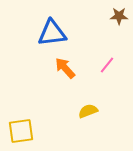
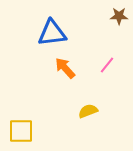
yellow square: rotated 8 degrees clockwise
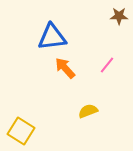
blue triangle: moved 4 px down
yellow square: rotated 32 degrees clockwise
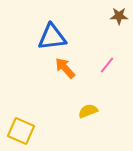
yellow square: rotated 8 degrees counterclockwise
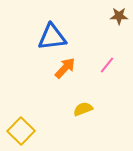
orange arrow: rotated 85 degrees clockwise
yellow semicircle: moved 5 px left, 2 px up
yellow square: rotated 20 degrees clockwise
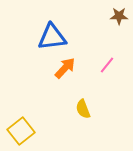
yellow semicircle: rotated 90 degrees counterclockwise
yellow square: rotated 8 degrees clockwise
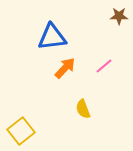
pink line: moved 3 px left, 1 px down; rotated 12 degrees clockwise
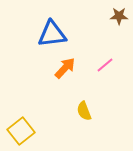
blue triangle: moved 3 px up
pink line: moved 1 px right, 1 px up
yellow semicircle: moved 1 px right, 2 px down
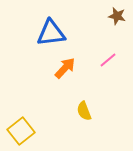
brown star: moved 2 px left; rotated 12 degrees clockwise
blue triangle: moved 1 px left, 1 px up
pink line: moved 3 px right, 5 px up
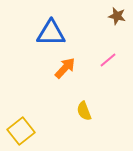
blue triangle: rotated 8 degrees clockwise
